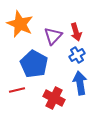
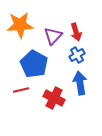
orange star: moved 1 px down; rotated 28 degrees counterclockwise
red line: moved 4 px right
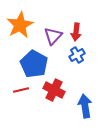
orange star: rotated 24 degrees counterclockwise
red arrow: rotated 24 degrees clockwise
blue arrow: moved 5 px right, 23 px down
red cross: moved 8 px up
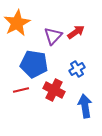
orange star: moved 3 px left, 2 px up
red arrow: rotated 132 degrees counterclockwise
blue cross: moved 14 px down
blue pentagon: rotated 20 degrees counterclockwise
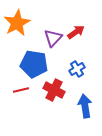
purple triangle: moved 2 px down
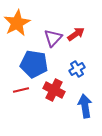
red arrow: moved 2 px down
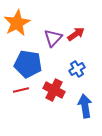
blue pentagon: moved 6 px left
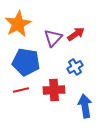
orange star: moved 1 px right, 1 px down
blue pentagon: moved 2 px left, 2 px up
blue cross: moved 2 px left, 2 px up
red cross: rotated 30 degrees counterclockwise
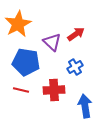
purple triangle: moved 1 px left, 4 px down; rotated 30 degrees counterclockwise
red line: rotated 28 degrees clockwise
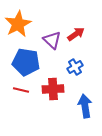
purple triangle: moved 2 px up
red cross: moved 1 px left, 1 px up
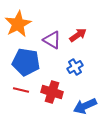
red arrow: moved 2 px right, 1 px down
purple triangle: rotated 12 degrees counterclockwise
red cross: moved 1 px left, 3 px down; rotated 20 degrees clockwise
blue arrow: rotated 105 degrees counterclockwise
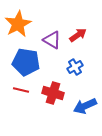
red cross: moved 1 px right, 1 px down
